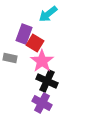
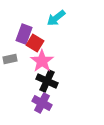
cyan arrow: moved 8 px right, 4 px down
gray rectangle: moved 1 px down; rotated 24 degrees counterclockwise
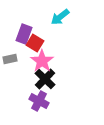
cyan arrow: moved 4 px right, 1 px up
black cross: moved 2 px left, 2 px up; rotated 20 degrees clockwise
purple cross: moved 3 px left, 2 px up
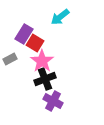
purple rectangle: rotated 12 degrees clockwise
gray rectangle: rotated 16 degrees counterclockwise
black cross: rotated 25 degrees clockwise
purple cross: moved 14 px right
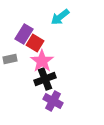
gray rectangle: rotated 16 degrees clockwise
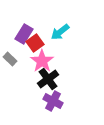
cyan arrow: moved 15 px down
red square: rotated 24 degrees clockwise
gray rectangle: rotated 56 degrees clockwise
black cross: moved 3 px right; rotated 15 degrees counterclockwise
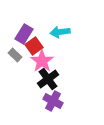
cyan arrow: rotated 30 degrees clockwise
red square: moved 1 px left, 3 px down
gray rectangle: moved 5 px right, 4 px up
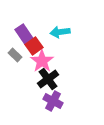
purple rectangle: rotated 66 degrees counterclockwise
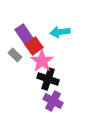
black cross: rotated 35 degrees counterclockwise
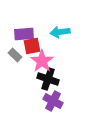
purple rectangle: rotated 60 degrees counterclockwise
red square: moved 2 px left; rotated 24 degrees clockwise
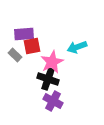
cyan arrow: moved 17 px right, 15 px down; rotated 12 degrees counterclockwise
pink star: moved 10 px right, 1 px down; rotated 10 degrees clockwise
